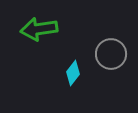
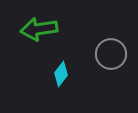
cyan diamond: moved 12 px left, 1 px down
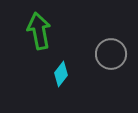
green arrow: moved 2 px down; rotated 87 degrees clockwise
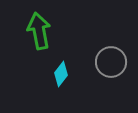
gray circle: moved 8 px down
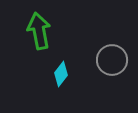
gray circle: moved 1 px right, 2 px up
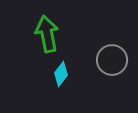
green arrow: moved 8 px right, 3 px down
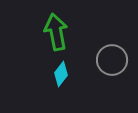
green arrow: moved 9 px right, 2 px up
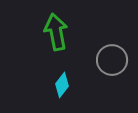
cyan diamond: moved 1 px right, 11 px down
